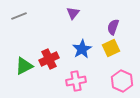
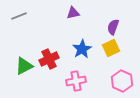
purple triangle: rotated 40 degrees clockwise
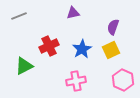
yellow square: moved 2 px down
red cross: moved 13 px up
pink hexagon: moved 1 px right, 1 px up
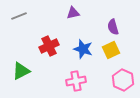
purple semicircle: rotated 35 degrees counterclockwise
blue star: moved 1 px right; rotated 24 degrees counterclockwise
green triangle: moved 3 px left, 5 px down
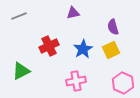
blue star: rotated 24 degrees clockwise
pink hexagon: moved 3 px down
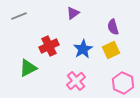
purple triangle: rotated 24 degrees counterclockwise
green triangle: moved 7 px right, 3 px up
pink cross: rotated 30 degrees counterclockwise
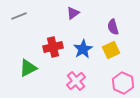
red cross: moved 4 px right, 1 px down; rotated 12 degrees clockwise
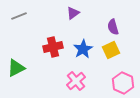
green triangle: moved 12 px left
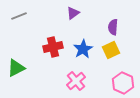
purple semicircle: rotated 21 degrees clockwise
